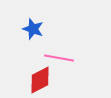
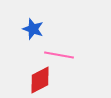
pink line: moved 3 px up
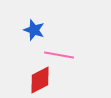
blue star: moved 1 px right, 1 px down
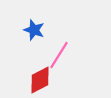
pink line: rotated 68 degrees counterclockwise
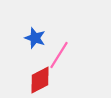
blue star: moved 1 px right, 8 px down
